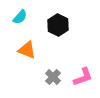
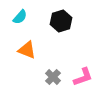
black hexagon: moved 3 px right, 4 px up; rotated 15 degrees clockwise
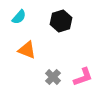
cyan semicircle: moved 1 px left
